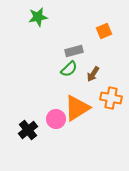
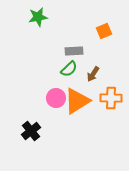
gray rectangle: rotated 12 degrees clockwise
orange cross: rotated 10 degrees counterclockwise
orange triangle: moved 7 px up
pink circle: moved 21 px up
black cross: moved 3 px right, 1 px down
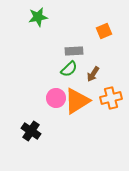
orange cross: rotated 15 degrees counterclockwise
black cross: rotated 18 degrees counterclockwise
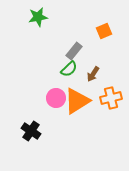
gray rectangle: rotated 48 degrees counterclockwise
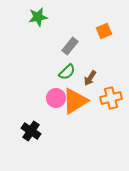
gray rectangle: moved 4 px left, 5 px up
green semicircle: moved 2 px left, 3 px down
brown arrow: moved 3 px left, 4 px down
orange triangle: moved 2 px left
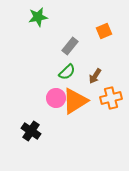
brown arrow: moved 5 px right, 2 px up
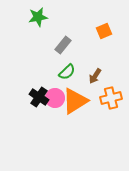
gray rectangle: moved 7 px left, 1 px up
pink circle: moved 1 px left
black cross: moved 8 px right, 34 px up
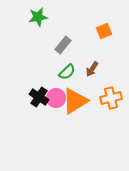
brown arrow: moved 3 px left, 7 px up
pink circle: moved 1 px right
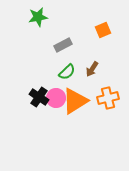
orange square: moved 1 px left, 1 px up
gray rectangle: rotated 24 degrees clockwise
orange cross: moved 3 px left
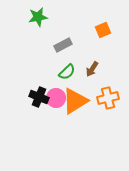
black cross: rotated 12 degrees counterclockwise
